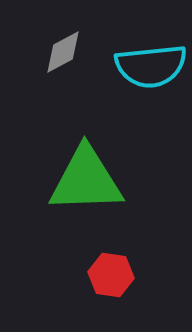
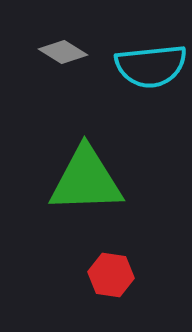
gray diamond: rotated 60 degrees clockwise
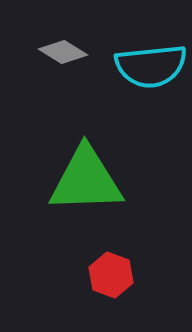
red hexagon: rotated 12 degrees clockwise
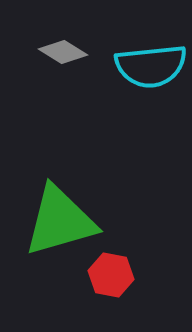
green triangle: moved 26 px left, 41 px down; rotated 14 degrees counterclockwise
red hexagon: rotated 9 degrees counterclockwise
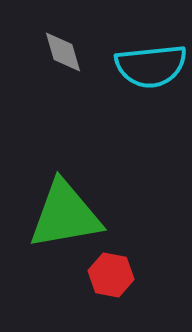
gray diamond: rotated 42 degrees clockwise
green triangle: moved 5 px right, 6 px up; rotated 6 degrees clockwise
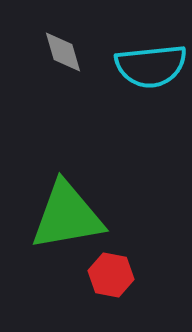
green triangle: moved 2 px right, 1 px down
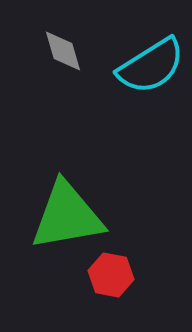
gray diamond: moved 1 px up
cyan semicircle: rotated 26 degrees counterclockwise
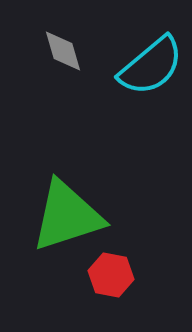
cyan semicircle: rotated 8 degrees counterclockwise
green triangle: rotated 8 degrees counterclockwise
